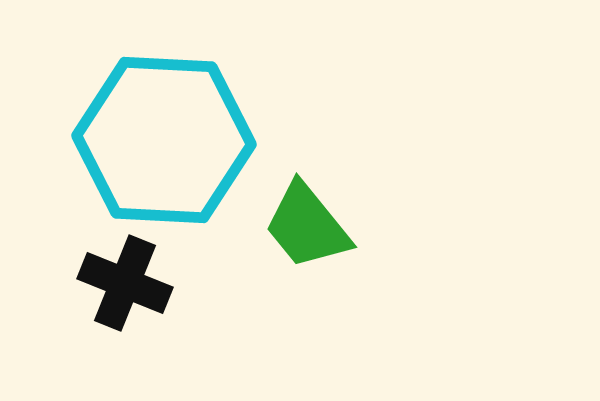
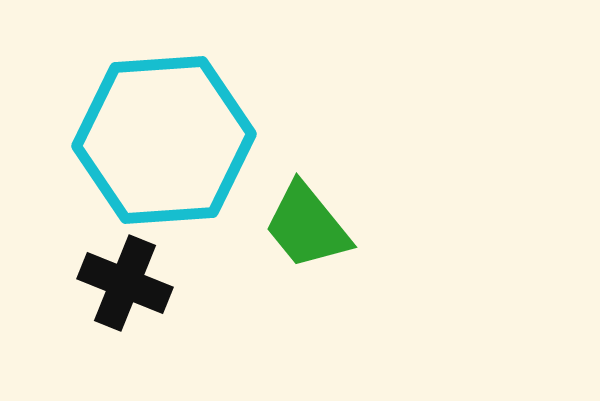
cyan hexagon: rotated 7 degrees counterclockwise
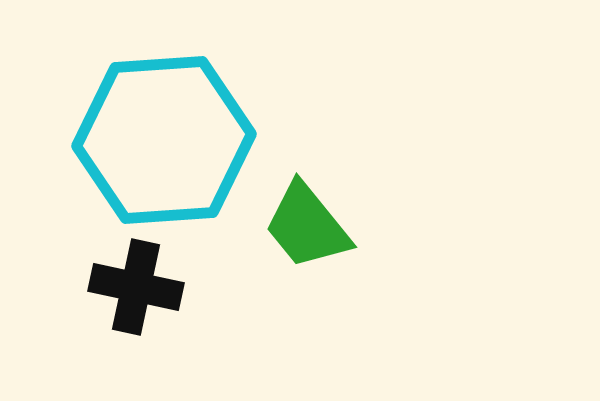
black cross: moved 11 px right, 4 px down; rotated 10 degrees counterclockwise
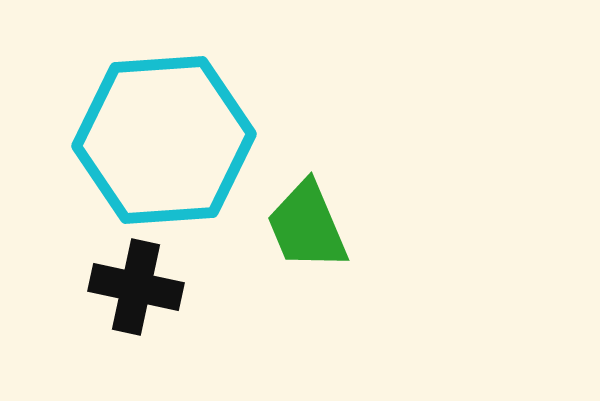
green trapezoid: rotated 16 degrees clockwise
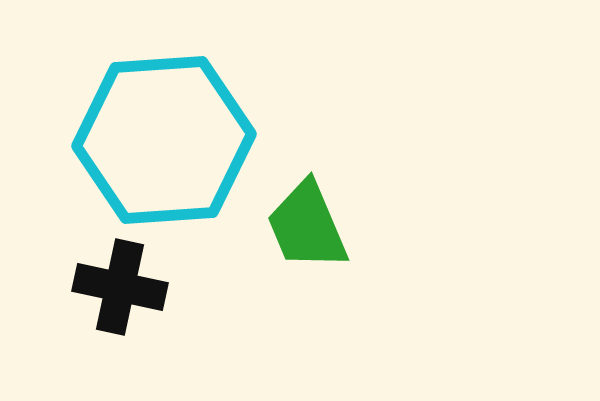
black cross: moved 16 px left
